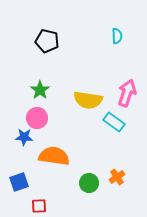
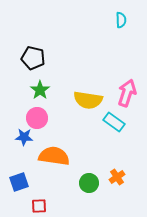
cyan semicircle: moved 4 px right, 16 px up
black pentagon: moved 14 px left, 17 px down
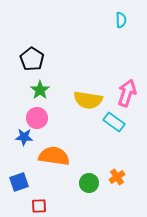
black pentagon: moved 1 px left, 1 px down; rotated 20 degrees clockwise
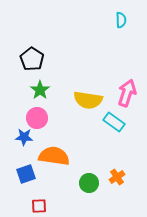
blue square: moved 7 px right, 8 px up
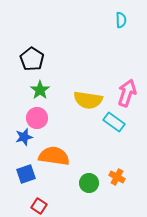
blue star: rotated 18 degrees counterclockwise
orange cross: rotated 28 degrees counterclockwise
red square: rotated 35 degrees clockwise
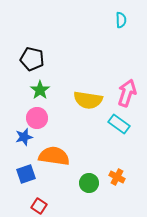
black pentagon: rotated 20 degrees counterclockwise
cyan rectangle: moved 5 px right, 2 px down
